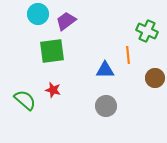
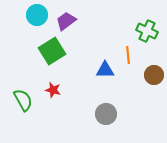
cyan circle: moved 1 px left, 1 px down
green square: rotated 24 degrees counterclockwise
brown circle: moved 1 px left, 3 px up
green semicircle: moved 2 px left; rotated 20 degrees clockwise
gray circle: moved 8 px down
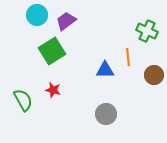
orange line: moved 2 px down
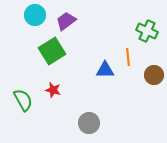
cyan circle: moved 2 px left
gray circle: moved 17 px left, 9 px down
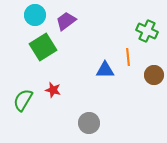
green square: moved 9 px left, 4 px up
green semicircle: rotated 120 degrees counterclockwise
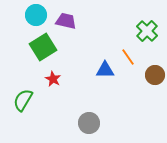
cyan circle: moved 1 px right
purple trapezoid: rotated 50 degrees clockwise
green cross: rotated 20 degrees clockwise
orange line: rotated 30 degrees counterclockwise
brown circle: moved 1 px right
red star: moved 11 px up; rotated 14 degrees clockwise
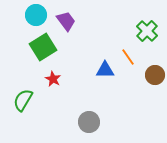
purple trapezoid: rotated 40 degrees clockwise
gray circle: moved 1 px up
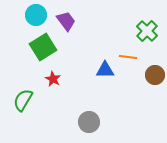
orange line: rotated 48 degrees counterclockwise
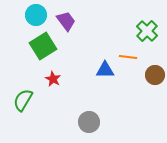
green square: moved 1 px up
